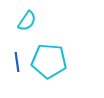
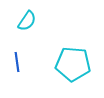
cyan pentagon: moved 24 px right, 3 px down
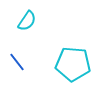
blue line: rotated 30 degrees counterclockwise
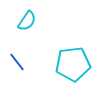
cyan pentagon: rotated 12 degrees counterclockwise
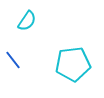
blue line: moved 4 px left, 2 px up
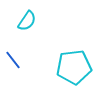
cyan pentagon: moved 1 px right, 3 px down
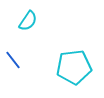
cyan semicircle: moved 1 px right
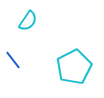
cyan pentagon: rotated 20 degrees counterclockwise
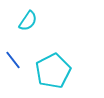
cyan pentagon: moved 21 px left, 4 px down
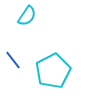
cyan semicircle: moved 1 px left, 5 px up
